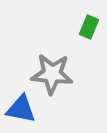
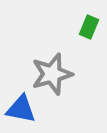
gray star: rotated 21 degrees counterclockwise
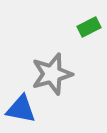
green rectangle: rotated 40 degrees clockwise
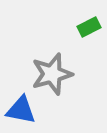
blue triangle: moved 1 px down
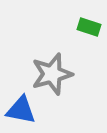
green rectangle: rotated 45 degrees clockwise
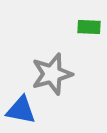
green rectangle: rotated 15 degrees counterclockwise
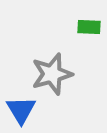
blue triangle: rotated 48 degrees clockwise
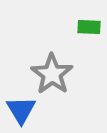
gray star: rotated 21 degrees counterclockwise
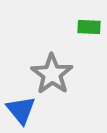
blue triangle: rotated 8 degrees counterclockwise
